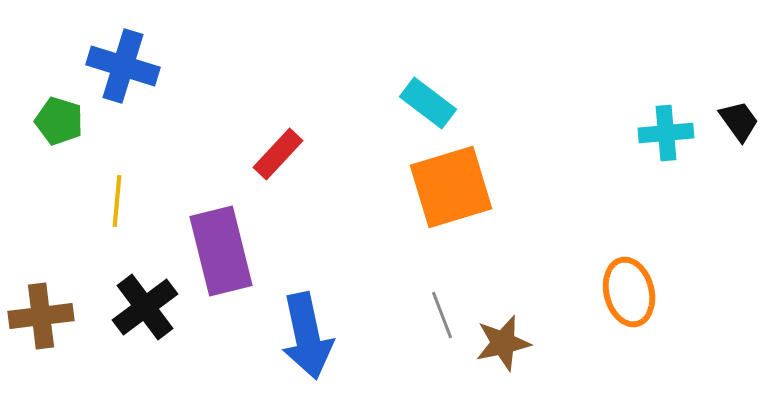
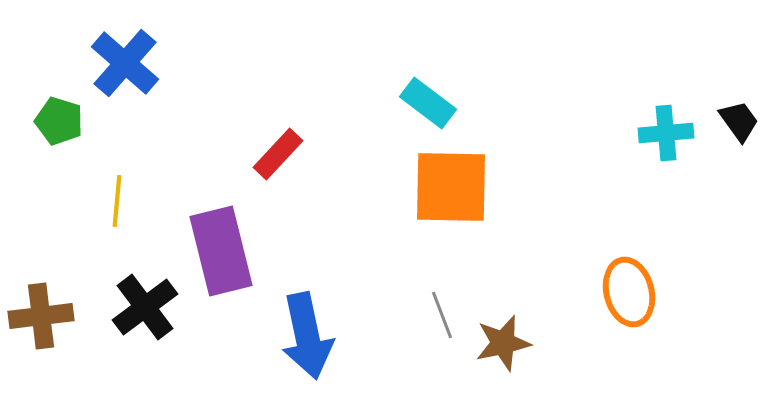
blue cross: moved 2 px right, 3 px up; rotated 24 degrees clockwise
orange square: rotated 18 degrees clockwise
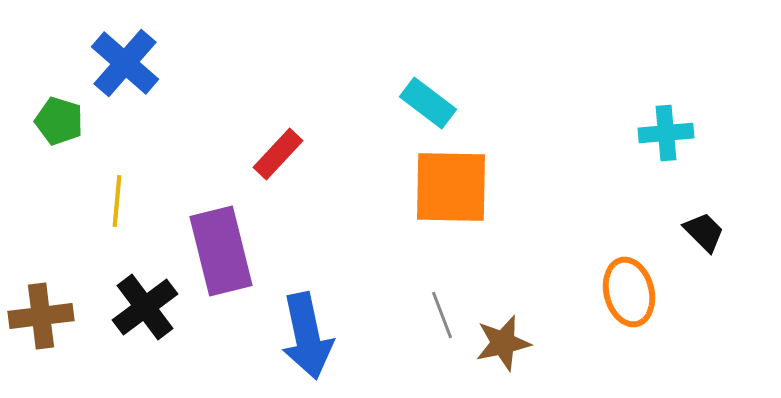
black trapezoid: moved 35 px left, 111 px down; rotated 9 degrees counterclockwise
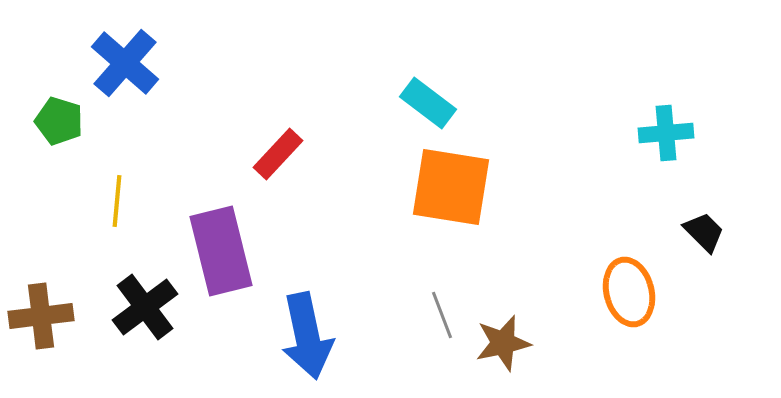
orange square: rotated 8 degrees clockwise
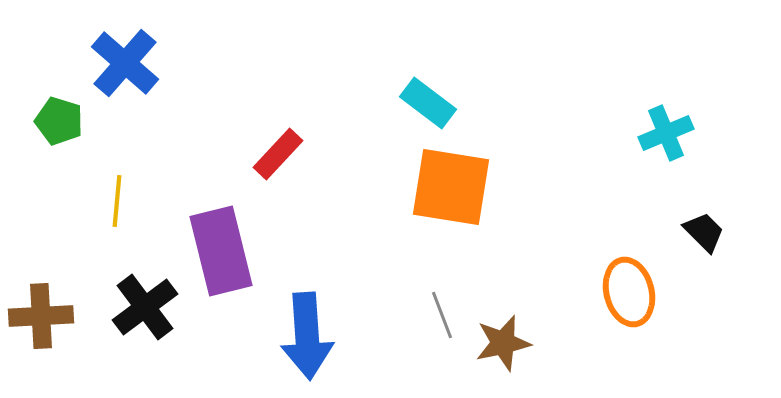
cyan cross: rotated 18 degrees counterclockwise
brown cross: rotated 4 degrees clockwise
blue arrow: rotated 8 degrees clockwise
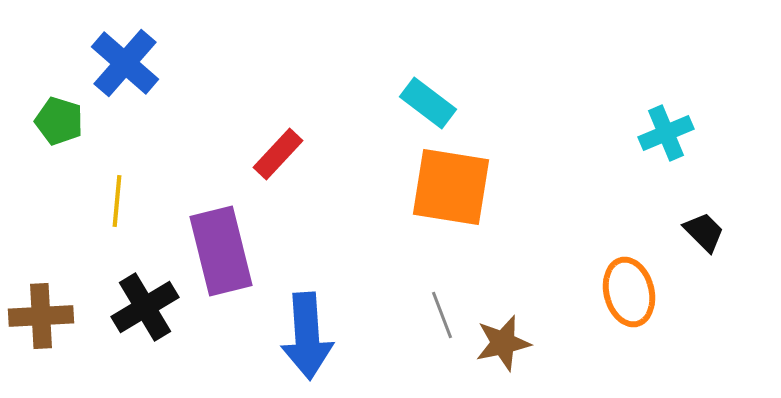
black cross: rotated 6 degrees clockwise
